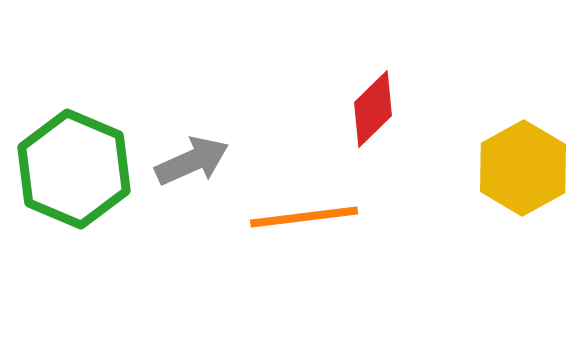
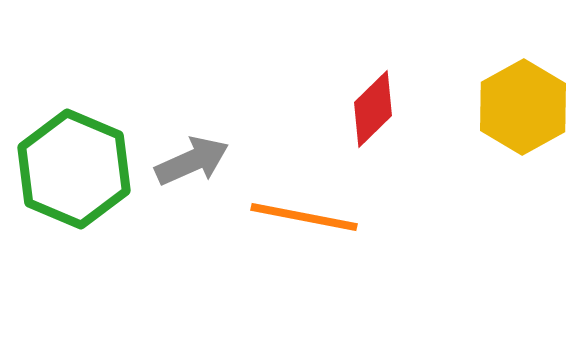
yellow hexagon: moved 61 px up
orange line: rotated 18 degrees clockwise
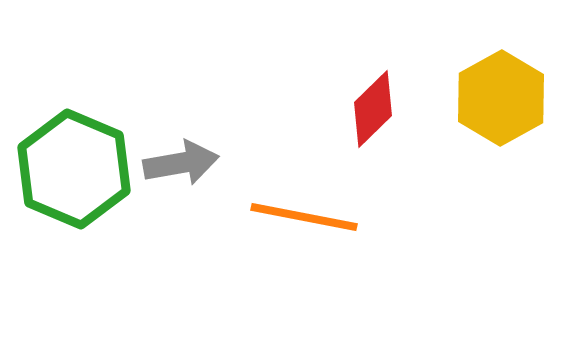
yellow hexagon: moved 22 px left, 9 px up
gray arrow: moved 11 px left, 2 px down; rotated 14 degrees clockwise
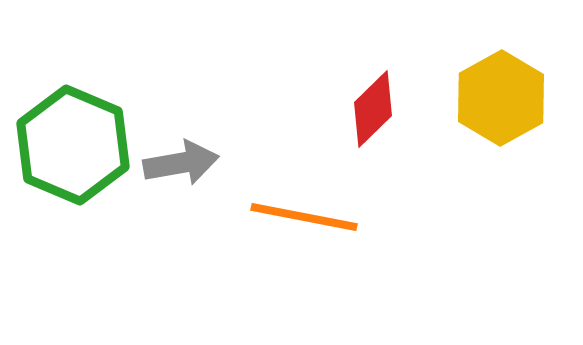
green hexagon: moved 1 px left, 24 px up
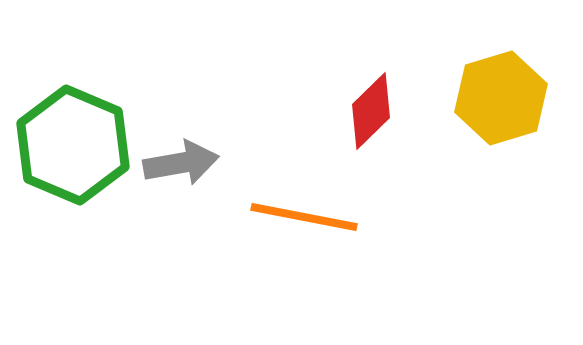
yellow hexagon: rotated 12 degrees clockwise
red diamond: moved 2 px left, 2 px down
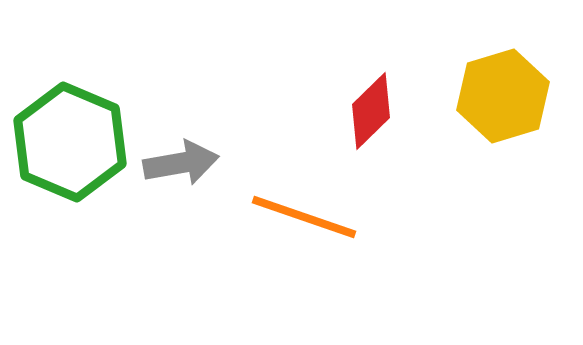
yellow hexagon: moved 2 px right, 2 px up
green hexagon: moved 3 px left, 3 px up
orange line: rotated 8 degrees clockwise
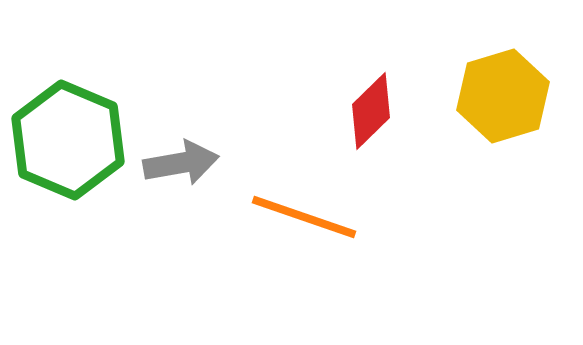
green hexagon: moved 2 px left, 2 px up
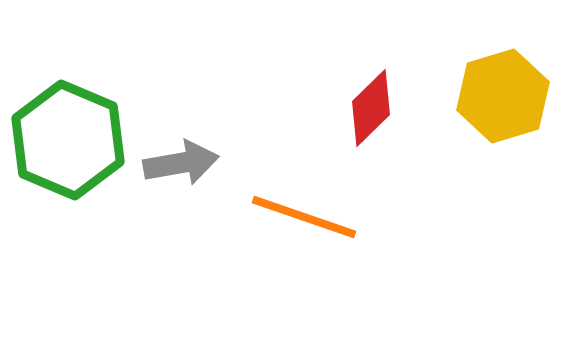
red diamond: moved 3 px up
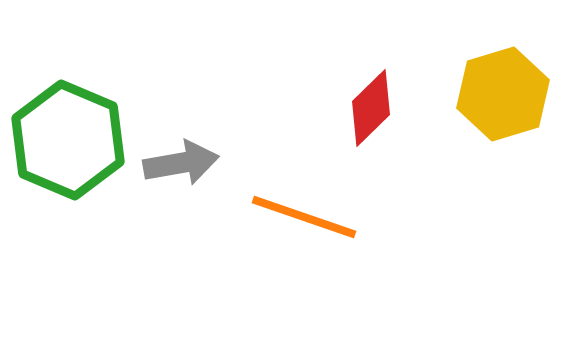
yellow hexagon: moved 2 px up
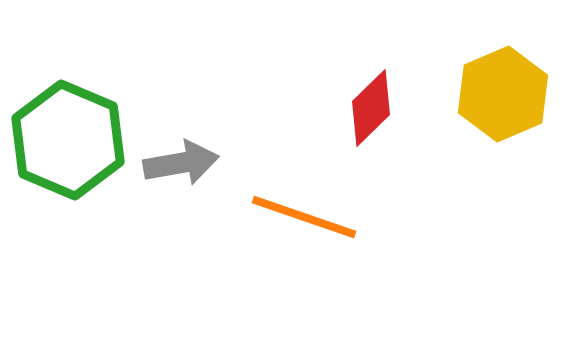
yellow hexagon: rotated 6 degrees counterclockwise
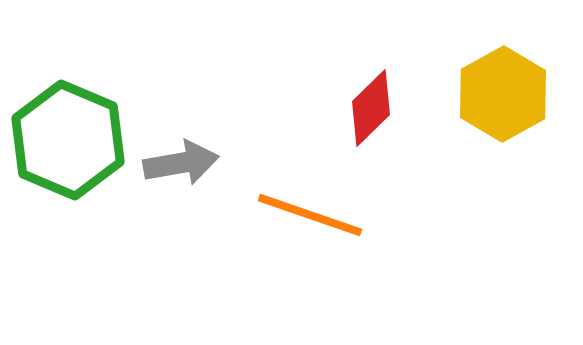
yellow hexagon: rotated 6 degrees counterclockwise
orange line: moved 6 px right, 2 px up
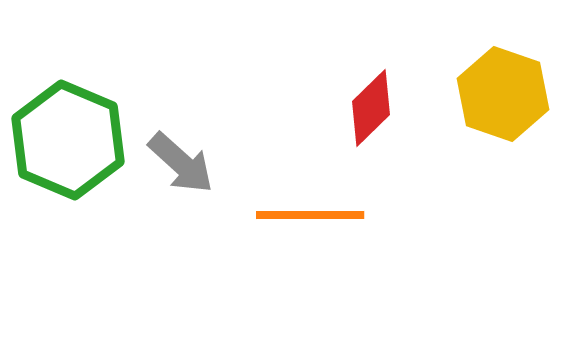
yellow hexagon: rotated 12 degrees counterclockwise
gray arrow: rotated 52 degrees clockwise
orange line: rotated 19 degrees counterclockwise
